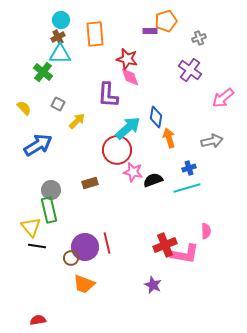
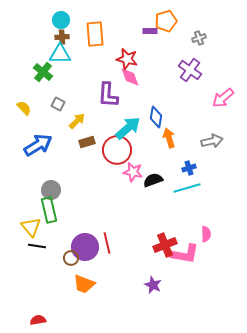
brown cross: moved 4 px right; rotated 24 degrees clockwise
brown rectangle: moved 3 px left, 41 px up
pink semicircle: moved 3 px down
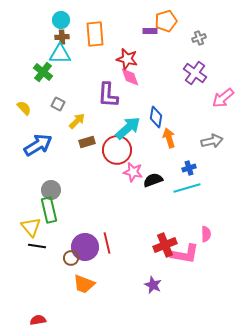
purple cross: moved 5 px right, 3 px down
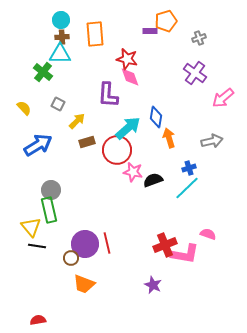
cyan line: rotated 28 degrees counterclockwise
pink semicircle: moved 2 px right; rotated 70 degrees counterclockwise
purple circle: moved 3 px up
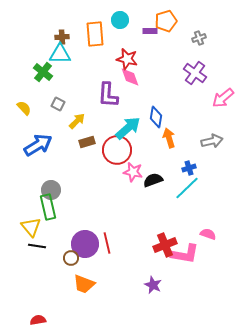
cyan circle: moved 59 px right
green rectangle: moved 1 px left, 3 px up
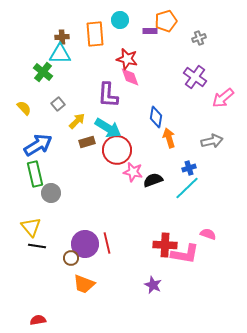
purple cross: moved 4 px down
gray square: rotated 24 degrees clockwise
cyan arrow: moved 20 px left; rotated 72 degrees clockwise
gray circle: moved 3 px down
green rectangle: moved 13 px left, 33 px up
red cross: rotated 25 degrees clockwise
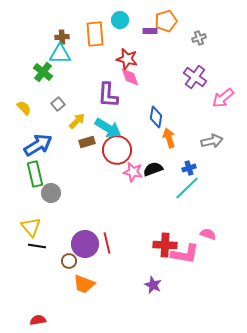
black semicircle: moved 11 px up
brown circle: moved 2 px left, 3 px down
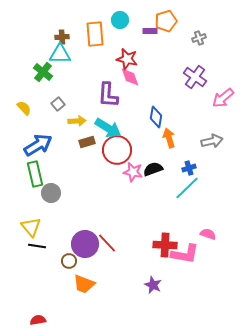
yellow arrow: rotated 42 degrees clockwise
red line: rotated 30 degrees counterclockwise
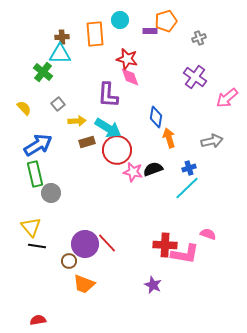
pink arrow: moved 4 px right
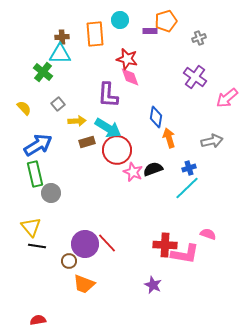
pink star: rotated 12 degrees clockwise
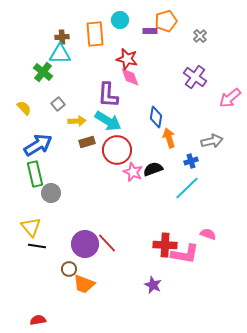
gray cross: moved 1 px right, 2 px up; rotated 24 degrees counterclockwise
pink arrow: moved 3 px right
cyan arrow: moved 7 px up
blue cross: moved 2 px right, 7 px up
brown circle: moved 8 px down
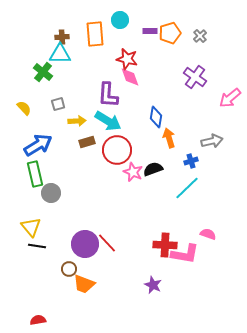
orange pentagon: moved 4 px right, 12 px down
gray square: rotated 24 degrees clockwise
